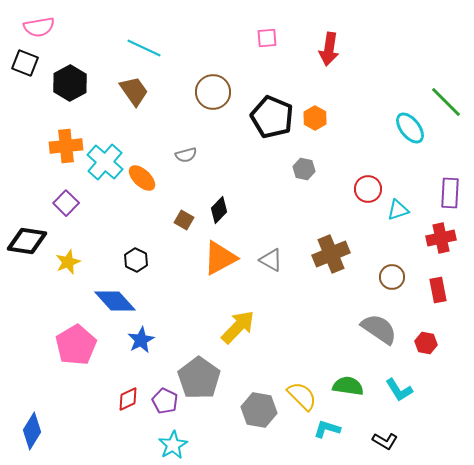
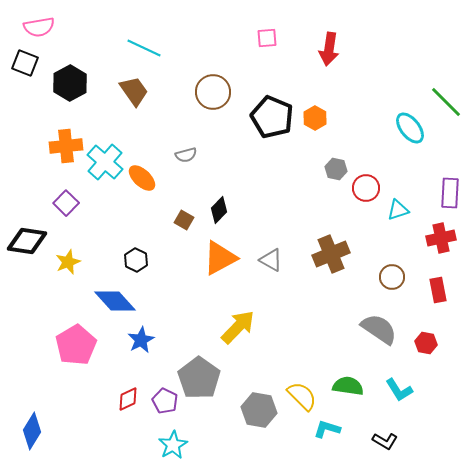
gray hexagon at (304, 169): moved 32 px right
red circle at (368, 189): moved 2 px left, 1 px up
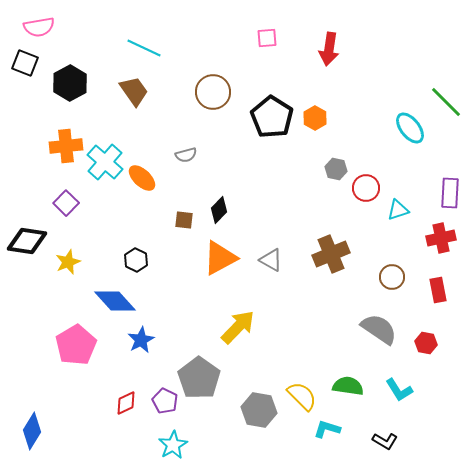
black pentagon at (272, 117): rotated 9 degrees clockwise
brown square at (184, 220): rotated 24 degrees counterclockwise
red diamond at (128, 399): moved 2 px left, 4 px down
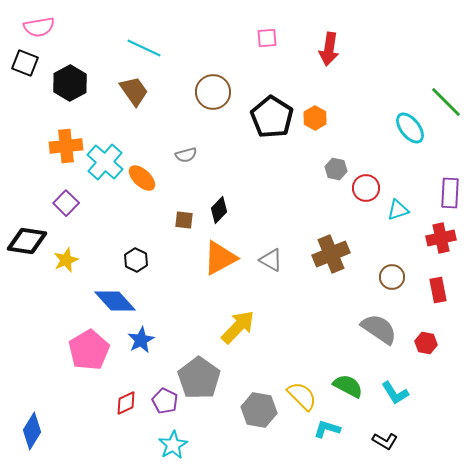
yellow star at (68, 262): moved 2 px left, 2 px up
pink pentagon at (76, 345): moved 13 px right, 5 px down
green semicircle at (348, 386): rotated 20 degrees clockwise
cyan L-shape at (399, 390): moved 4 px left, 3 px down
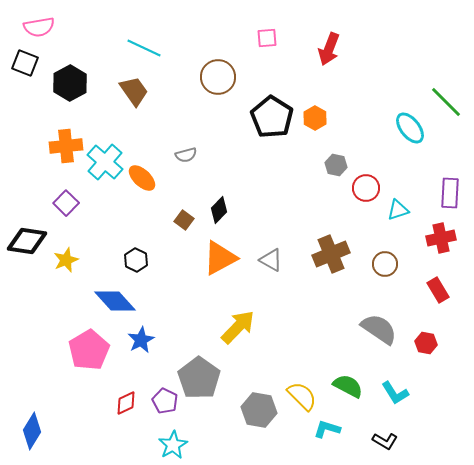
red arrow at (329, 49): rotated 12 degrees clockwise
brown circle at (213, 92): moved 5 px right, 15 px up
gray hexagon at (336, 169): moved 4 px up
brown square at (184, 220): rotated 30 degrees clockwise
brown circle at (392, 277): moved 7 px left, 13 px up
red rectangle at (438, 290): rotated 20 degrees counterclockwise
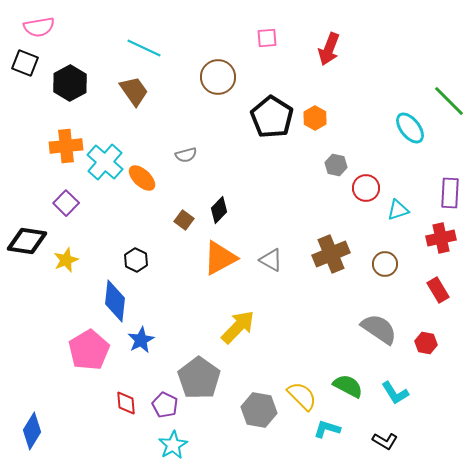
green line at (446, 102): moved 3 px right, 1 px up
blue diamond at (115, 301): rotated 48 degrees clockwise
purple pentagon at (165, 401): moved 4 px down
red diamond at (126, 403): rotated 70 degrees counterclockwise
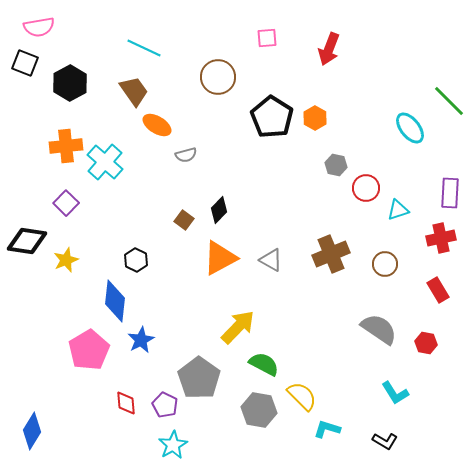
orange ellipse at (142, 178): moved 15 px right, 53 px up; rotated 12 degrees counterclockwise
green semicircle at (348, 386): moved 84 px left, 22 px up
